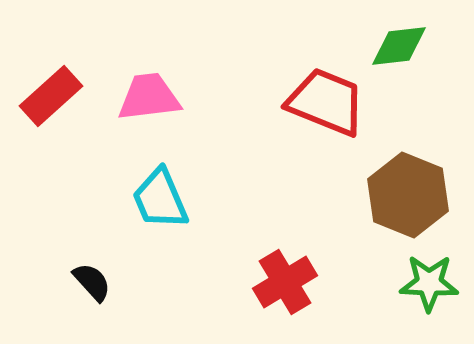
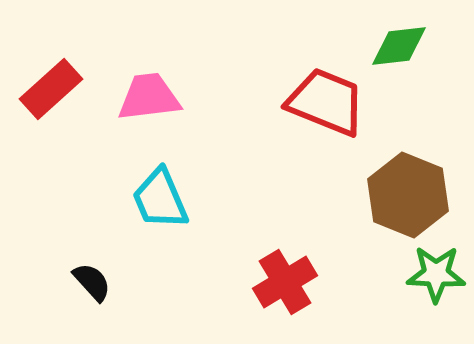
red rectangle: moved 7 px up
green star: moved 7 px right, 9 px up
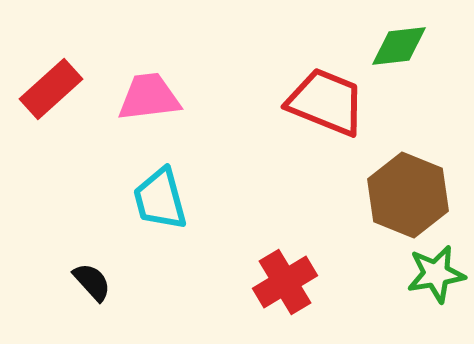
cyan trapezoid: rotated 8 degrees clockwise
green star: rotated 12 degrees counterclockwise
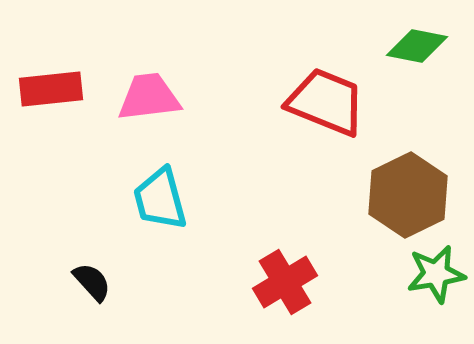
green diamond: moved 18 px right; rotated 18 degrees clockwise
red rectangle: rotated 36 degrees clockwise
brown hexagon: rotated 12 degrees clockwise
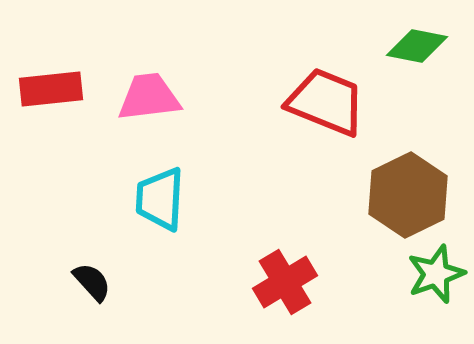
cyan trapezoid: rotated 18 degrees clockwise
green star: rotated 10 degrees counterclockwise
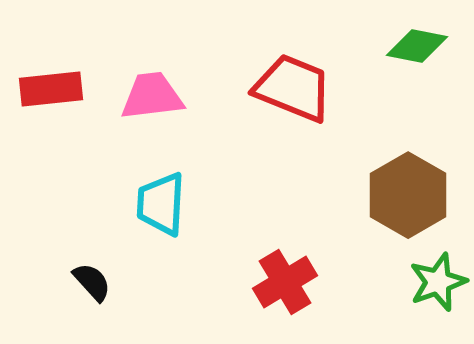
pink trapezoid: moved 3 px right, 1 px up
red trapezoid: moved 33 px left, 14 px up
brown hexagon: rotated 4 degrees counterclockwise
cyan trapezoid: moved 1 px right, 5 px down
green star: moved 2 px right, 8 px down
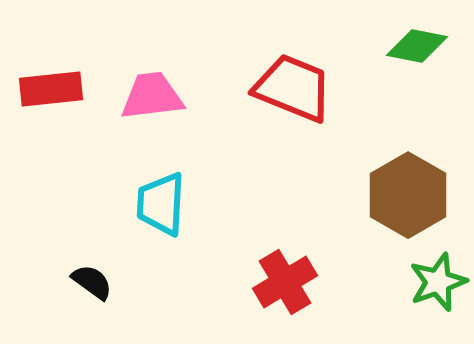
black semicircle: rotated 12 degrees counterclockwise
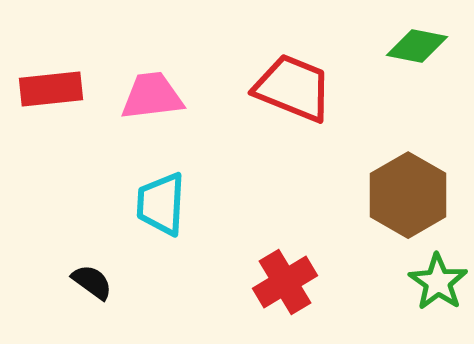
green star: rotated 18 degrees counterclockwise
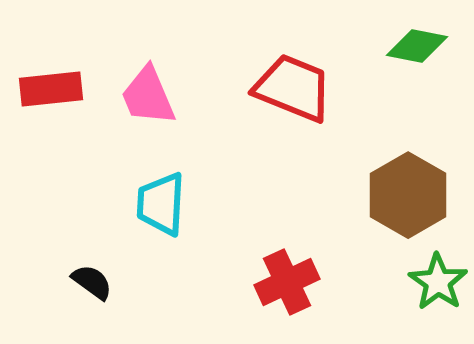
pink trapezoid: moved 4 px left; rotated 106 degrees counterclockwise
red cross: moved 2 px right; rotated 6 degrees clockwise
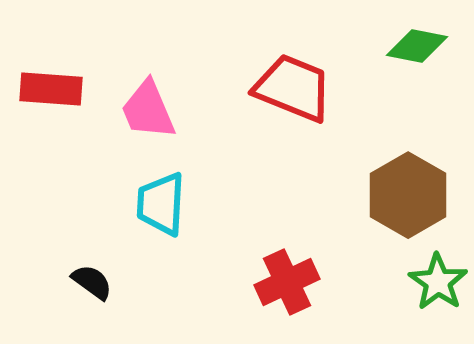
red rectangle: rotated 10 degrees clockwise
pink trapezoid: moved 14 px down
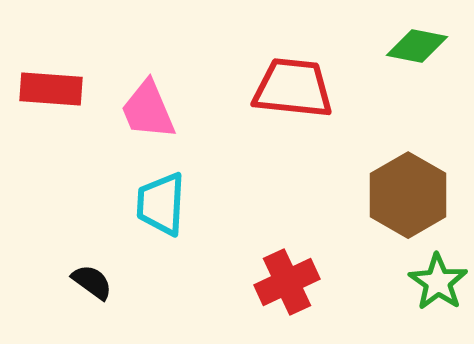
red trapezoid: rotated 16 degrees counterclockwise
